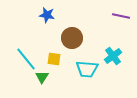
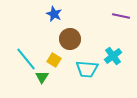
blue star: moved 7 px right, 1 px up; rotated 14 degrees clockwise
brown circle: moved 2 px left, 1 px down
yellow square: moved 1 px down; rotated 24 degrees clockwise
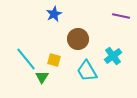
blue star: rotated 21 degrees clockwise
brown circle: moved 8 px right
yellow square: rotated 16 degrees counterclockwise
cyan trapezoid: moved 2 px down; rotated 55 degrees clockwise
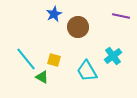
brown circle: moved 12 px up
green triangle: rotated 32 degrees counterclockwise
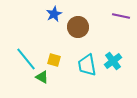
cyan cross: moved 5 px down
cyan trapezoid: moved 6 px up; rotated 20 degrees clockwise
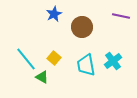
brown circle: moved 4 px right
yellow square: moved 2 px up; rotated 24 degrees clockwise
cyan trapezoid: moved 1 px left
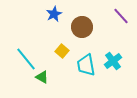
purple line: rotated 36 degrees clockwise
yellow square: moved 8 px right, 7 px up
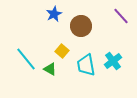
brown circle: moved 1 px left, 1 px up
green triangle: moved 8 px right, 8 px up
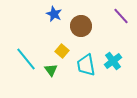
blue star: rotated 21 degrees counterclockwise
green triangle: moved 1 px right, 1 px down; rotated 24 degrees clockwise
